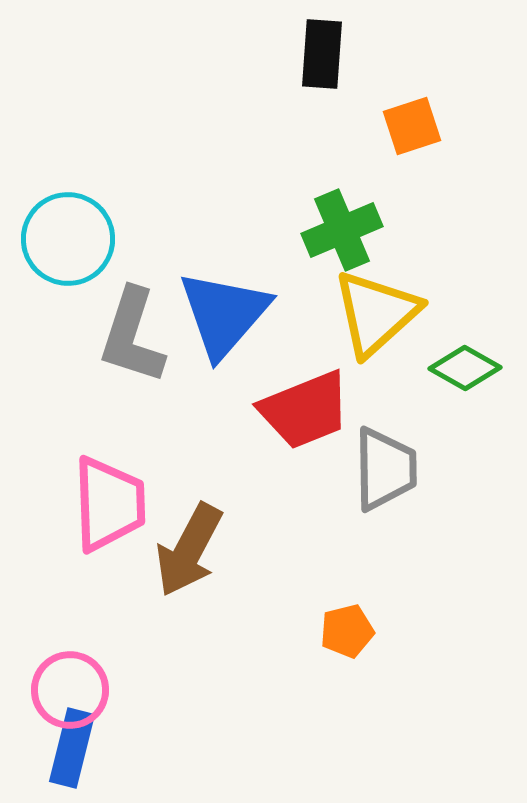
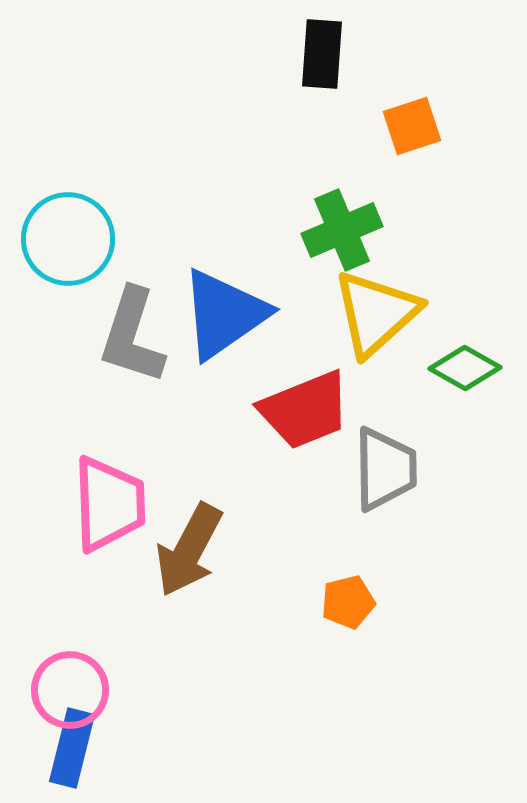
blue triangle: rotated 14 degrees clockwise
orange pentagon: moved 1 px right, 29 px up
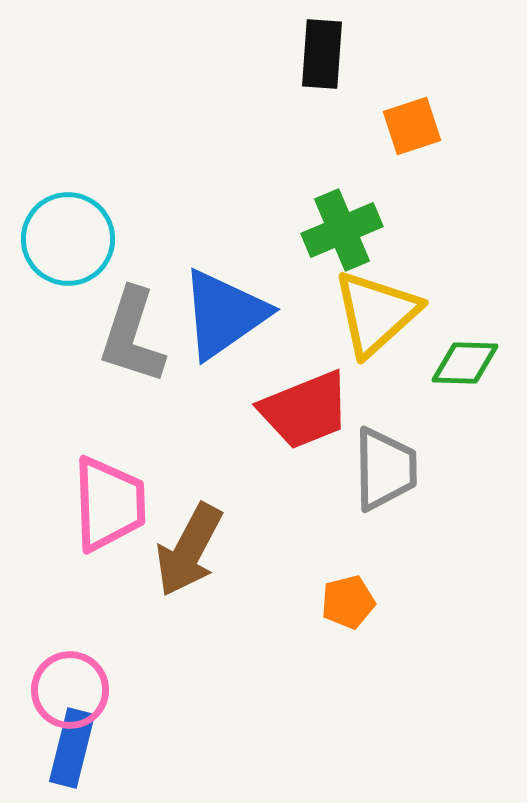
green diamond: moved 5 px up; rotated 28 degrees counterclockwise
